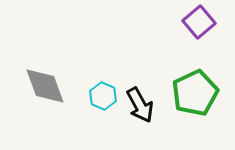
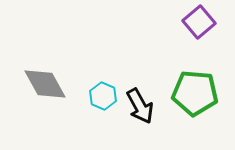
gray diamond: moved 2 px up; rotated 9 degrees counterclockwise
green pentagon: rotated 30 degrees clockwise
black arrow: moved 1 px down
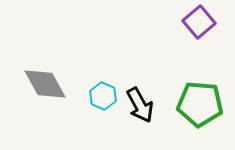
green pentagon: moved 5 px right, 11 px down
black arrow: moved 1 px up
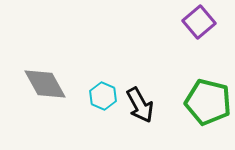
green pentagon: moved 8 px right, 2 px up; rotated 9 degrees clockwise
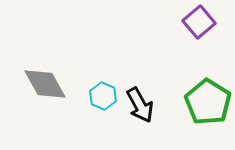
green pentagon: rotated 18 degrees clockwise
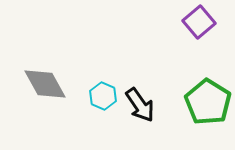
black arrow: rotated 6 degrees counterclockwise
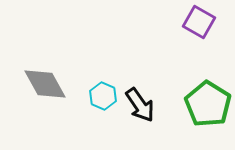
purple square: rotated 20 degrees counterclockwise
green pentagon: moved 2 px down
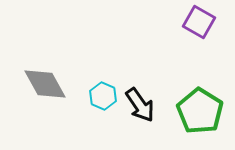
green pentagon: moved 8 px left, 7 px down
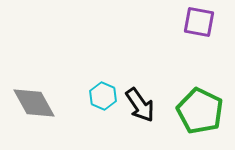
purple square: rotated 20 degrees counterclockwise
gray diamond: moved 11 px left, 19 px down
green pentagon: rotated 6 degrees counterclockwise
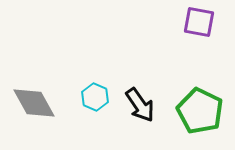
cyan hexagon: moved 8 px left, 1 px down
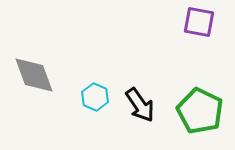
gray diamond: moved 28 px up; rotated 9 degrees clockwise
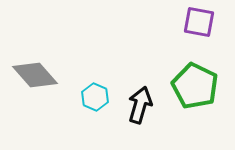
gray diamond: moved 1 px right; rotated 21 degrees counterclockwise
black arrow: rotated 129 degrees counterclockwise
green pentagon: moved 5 px left, 25 px up
